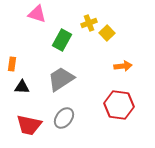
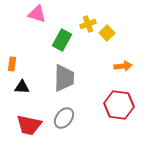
yellow cross: moved 1 px left, 1 px down
gray trapezoid: moved 3 px right, 1 px up; rotated 124 degrees clockwise
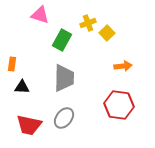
pink triangle: moved 3 px right, 1 px down
yellow cross: moved 1 px up
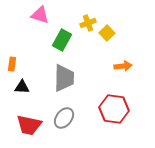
red hexagon: moved 5 px left, 4 px down
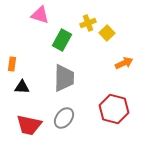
orange arrow: moved 1 px right, 3 px up; rotated 18 degrees counterclockwise
red hexagon: rotated 8 degrees clockwise
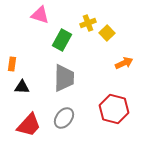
red trapezoid: rotated 60 degrees counterclockwise
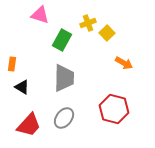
orange arrow: rotated 54 degrees clockwise
black triangle: rotated 28 degrees clockwise
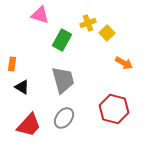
gray trapezoid: moved 1 px left, 2 px down; rotated 16 degrees counterclockwise
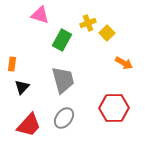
black triangle: rotated 42 degrees clockwise
red hexagon: moved 1 px up; rotated 16 degrees counterclockwise
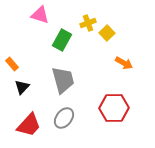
orange rectangle: rotated 48 degrees counterclockwise
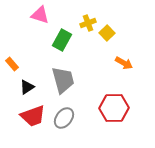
black triangle: moved 5 px right; rotated 14 degrees clockwise
red trapezoid: moved 4 px right, 9 px up; rotated 28 degrees clockwise
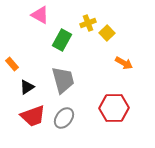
pink triangle: rotated 12 degrees clockwise
